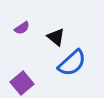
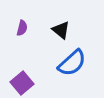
purple semicircle: rotated 42 degrees counterclockwise
black triangle: moved 5 px right, 7 px up
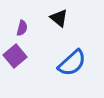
black triangle: moved 2 px left, 12 px up
purple square: moved 7 px left, 27 px up
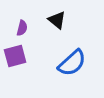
black triangle: moved 2 px left, 2 px down
purple square: rotated 25 degrees clockwise
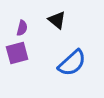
purple square: moved 2 px right, 3 px up
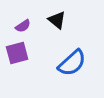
purple semicircle: moved 1 px right, 2 px up; rotated 42 degrees clockwise
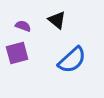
purple semicircle: rotated 126 degrees counterclockwise
blue semicircle: moved 3 px up
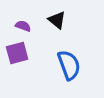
blue semicircle: moved 3 px left, 5 px down; rotated 68 degrees counterclockwise
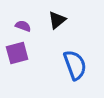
black triangle: rotated 42 degrees clockwise
blue semicircle: moved 6 px right
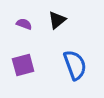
purple semicircle: moved 1 px right, 2 px up
purple square: moved 6 px right, 12 px down
